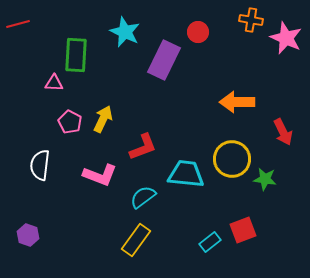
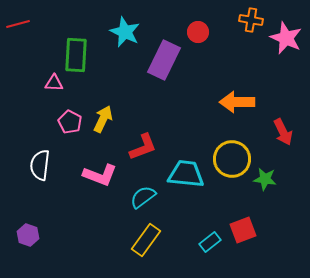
yellow rectangle: moved 10 px right
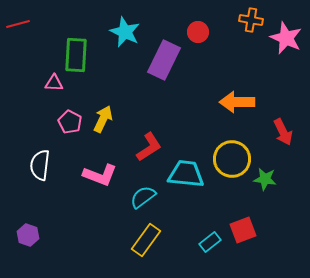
red L-shape: moved 6 px right; rotated 12 degrees counterclockwise
